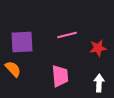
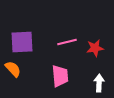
pink line: moved 7 px down
red star: moved 3 px left
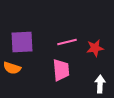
orange semicircle: moved 1 px left, 1 px up; rotated 150 degrees clockwise
pink trapezoid: moved 1 px right, 6 px up
white arrow: moved 1 px right, 1 px down
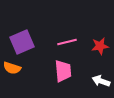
purple square: rotated 20 degrees counterclockwise
red star: moved 5 px right, 2 px up
pink trapezoid: moved 2 px right, 1 px down
white arrow: moved 1 px right, 3 px up; rotated 72 degrees counterclockwise
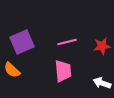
red star: moved 2 px right
orange semicircle: moved 2 px down; rotated 24 degrees clockwise
white arrow: moved 1 px right, 2 px down
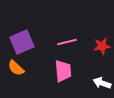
orange semicircle: moved 4 px right, 2 px up
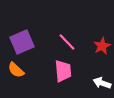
pink line: rotated 60 degrees clockwise
red star: rotated 18 degrees counterclockwise
orange semicircle: moved 2 px down
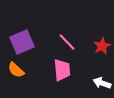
pink trapezoid: moved 1 px left, 1 px up
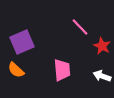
pink line: moved 13 px right, 15 px up
red star: rotated 18 degrees counterclockwise
white arrow: moved 7 px up
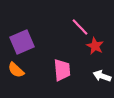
red star: moved 7 px left
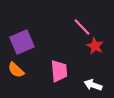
pink line: moved 2 px right
pink trapezoid: moved 3 px left, 1 px down
white arrow: moved 9 px left, 9 px down
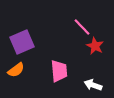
orange semicircle: rotated 78 degrees counterclockwise
